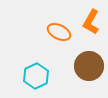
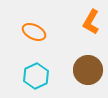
orange ellipse: moved 25 px left
brown circle: moved 1 px left, 4 px down
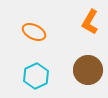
orange L-shape: moved 1 px left
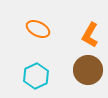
orange L-shape: moved 13 px down
orange ellipse: moved 4 px right, 3 px up
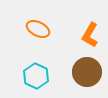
brown circle: moved 1 px left, 2 px down
cyan hexagon: rotated 10 degrees counterclockwise
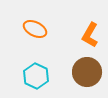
orange ellipse: moved 3 px left
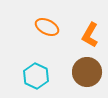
orange ellipse: moved 12 px right, 2 px up
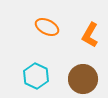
brown circle: moved 4 px left, 7 px down
